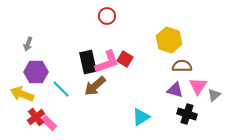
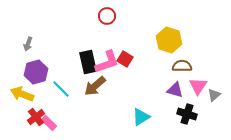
purple hexagon: rotated 15 degrees counterclockwise
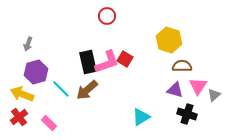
brown arrow: moved 8 px left, 4 px down
red cross: moved 17 px left
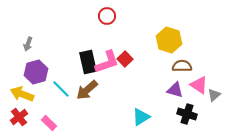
red square: rotated 14 degrees clockwise
pink triangle: moved 1 px right, 1 px up; rotated 30 degrees counterclockwise
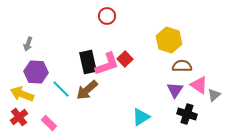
pink L-shape: moved 2 px down
purple hexagon: rotated 20 degrees clockwise
purple triangle: rotated 48 degrees clockwise
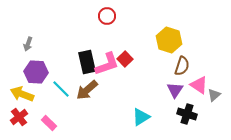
black rectangle: moved 1 px left
brown semicircle: rotated 108 degrees clockwise
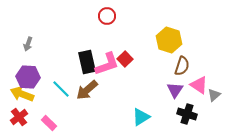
purple hexagon: moved 8 px left, 5 px down
